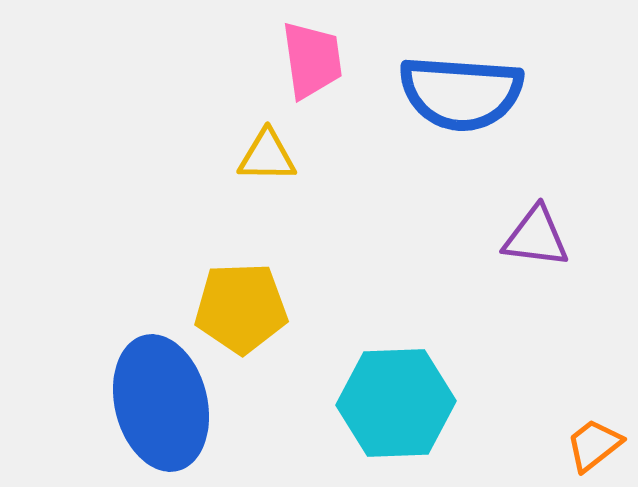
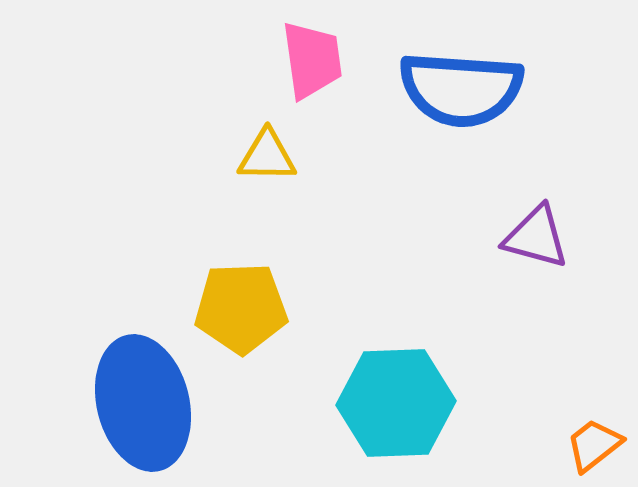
blue semicircle: moved 4 px up
purple triangle: rotated 8 degrees clockwise
blue ellipse: moved 18 px left
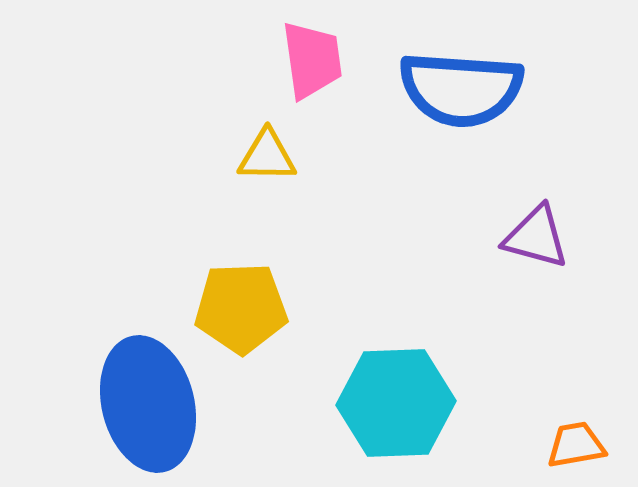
blue ellipse: moved 5 px right, 1 px down
orange trapezoid: moved 18 px left; rotated 28 degrees clockwise
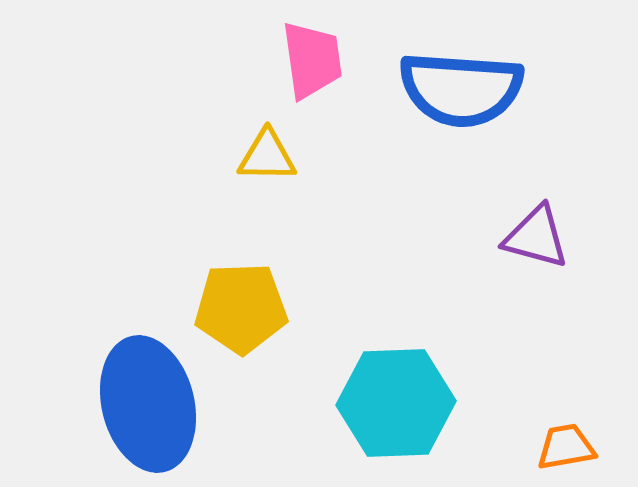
orange trapezoid: moved 10 px left, 2 px down
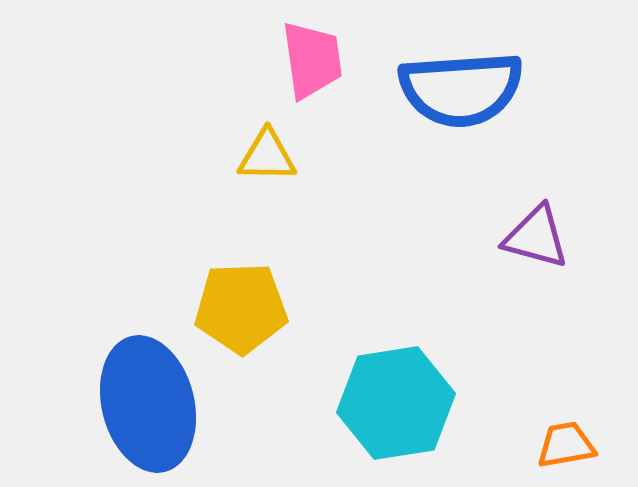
blue semicircle: rotated 8 degrees counterclockwise
cyan hexagon: rotated 7 degrees counterclockwise
orange trapezoid: moved 2 px up
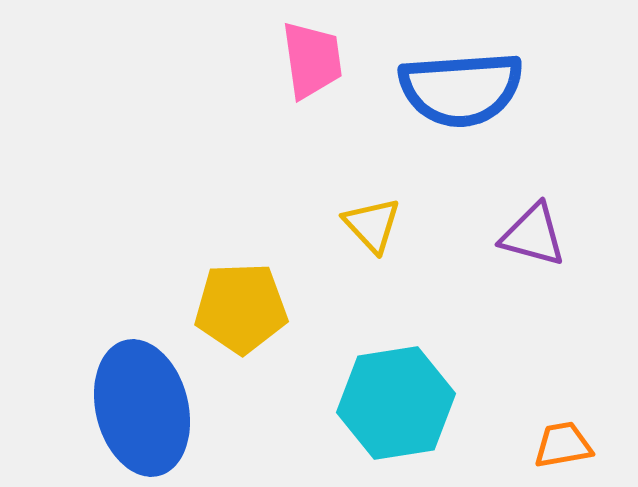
yellow triangle: moved 105 px right, 69 px down; rotated 46 degrees clockwise
purple triangle: moved 3 px left, 2 px up
blue ellipse: moved 6 px left, 4 px down
orange trapezoid: moved 3 px left
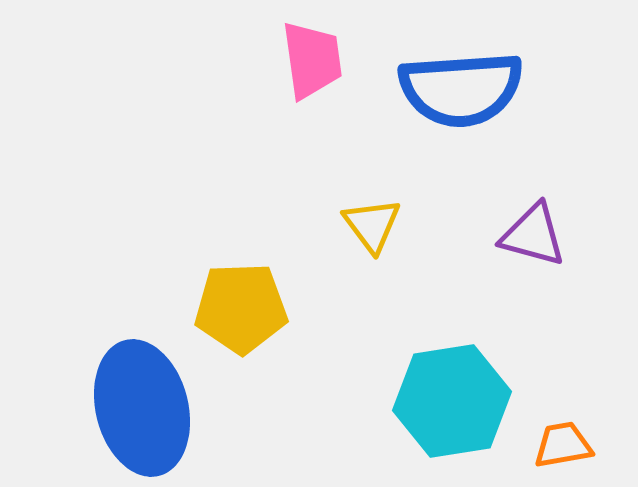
yellow triangle: rotated 6 degrees clockwise
cyan hexagon: moved 56 px right, 2 px up
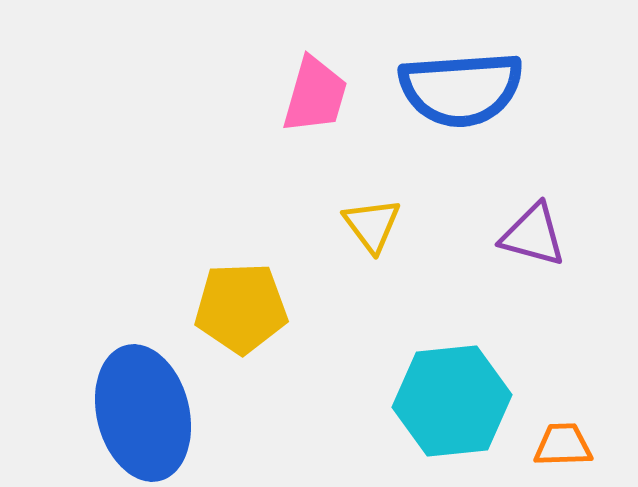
pink trapezoid: moved 3 px right, 35 px down; rotated 24 degrees clockwise
cyan hexagon: rotated 3 degrees clockwise
blue ellipse: moved 1 px right, 5 px down
orange trapezoid: rotated 8 degrees clockwise
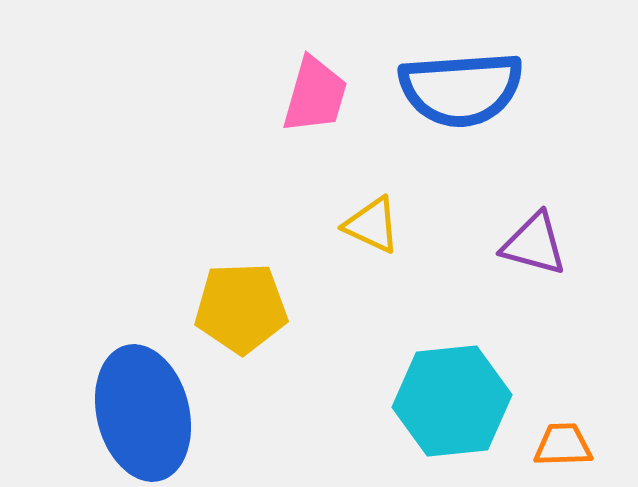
yellow triangle: rotated 28 degrees counterclockwise
purple triangle: moved 1 px right, 9 px down
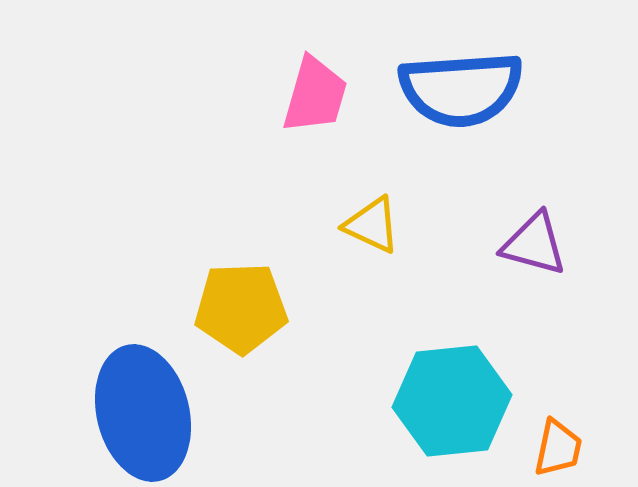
orange trapezoid: moved 5 px left, 3 px down; rotated 104 degrees clockwise
